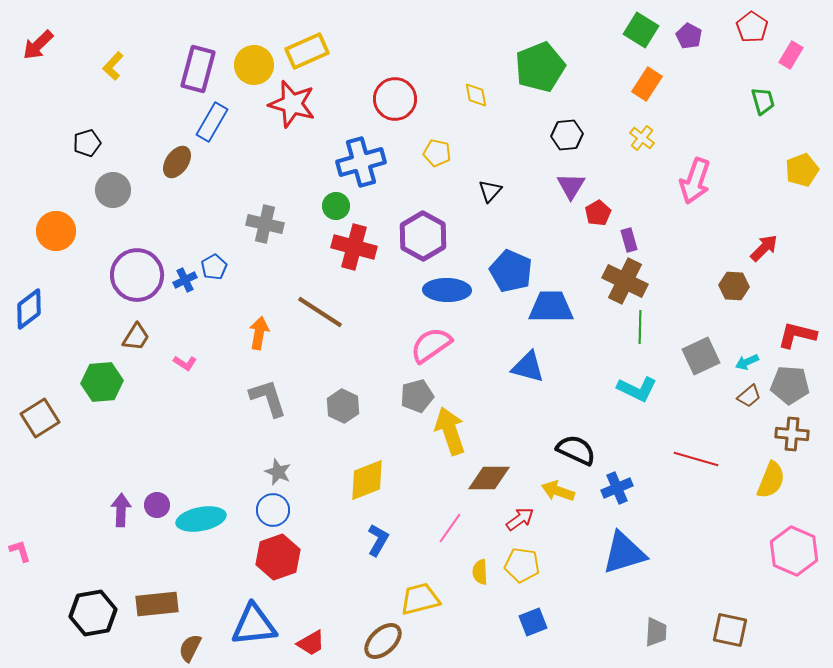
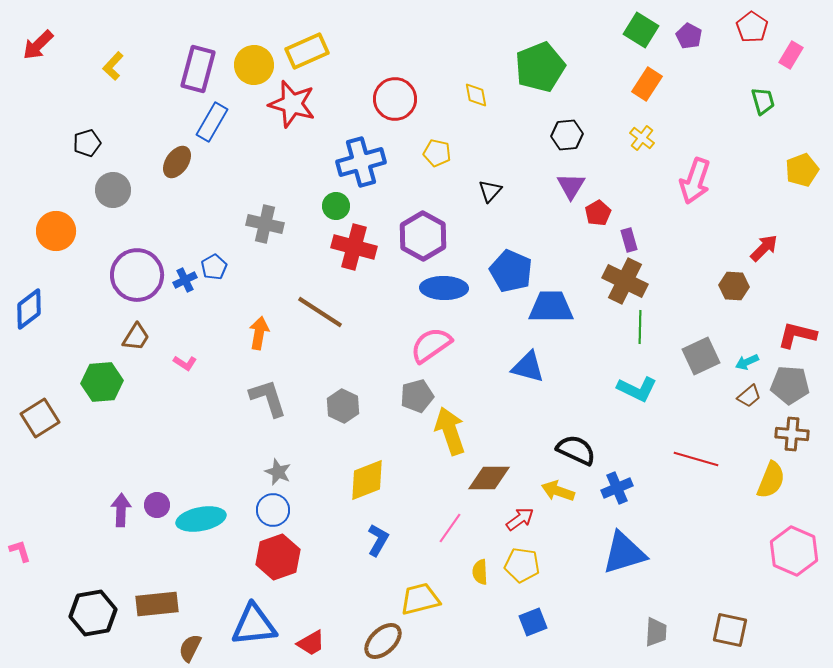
blue ellipse at (447, 290): moved 3 px left, 2 px up
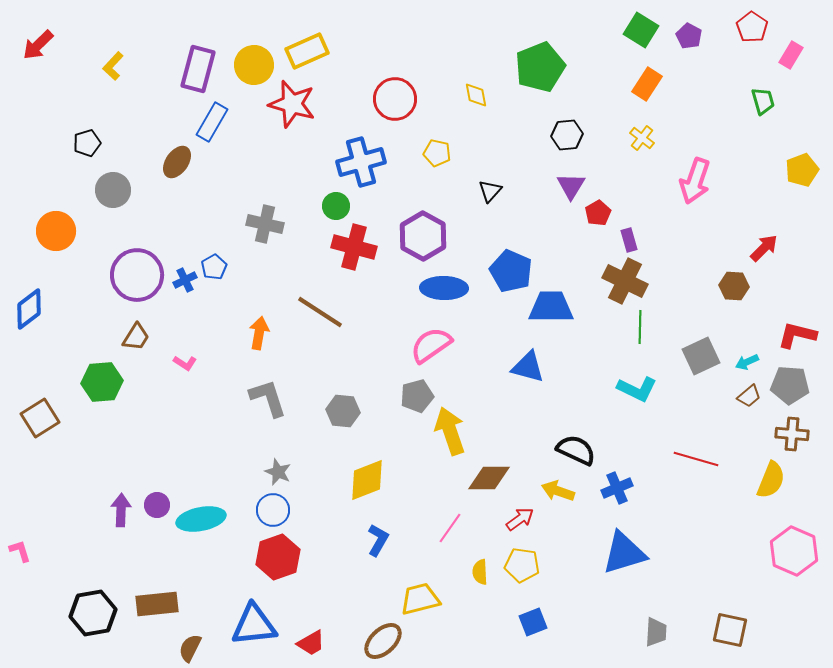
gray hexagon at (343, 406): moved 5 px down; rotated 20 degrees counterclockwise
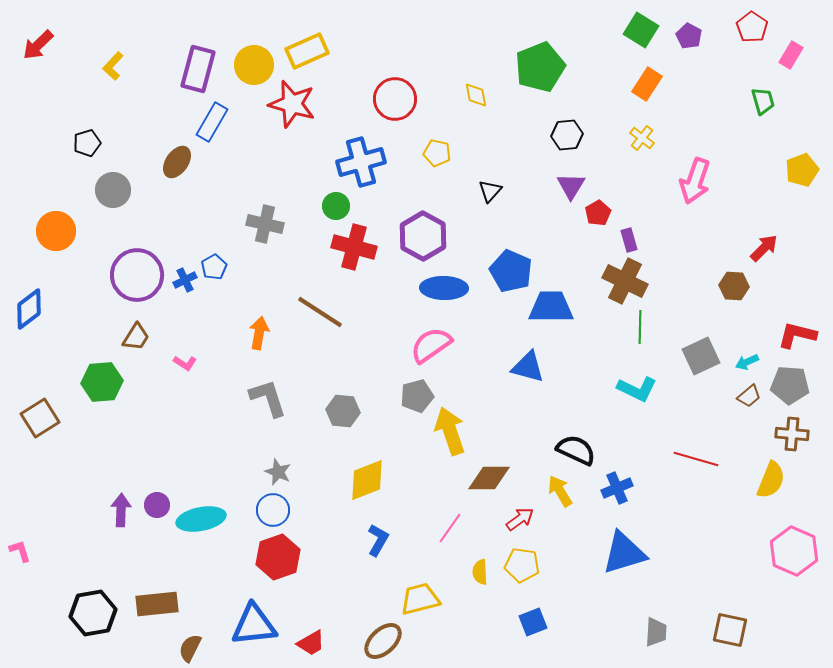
yellow arrow at (558, 491): moved 2 px right; rotated 40 degrees clockwise
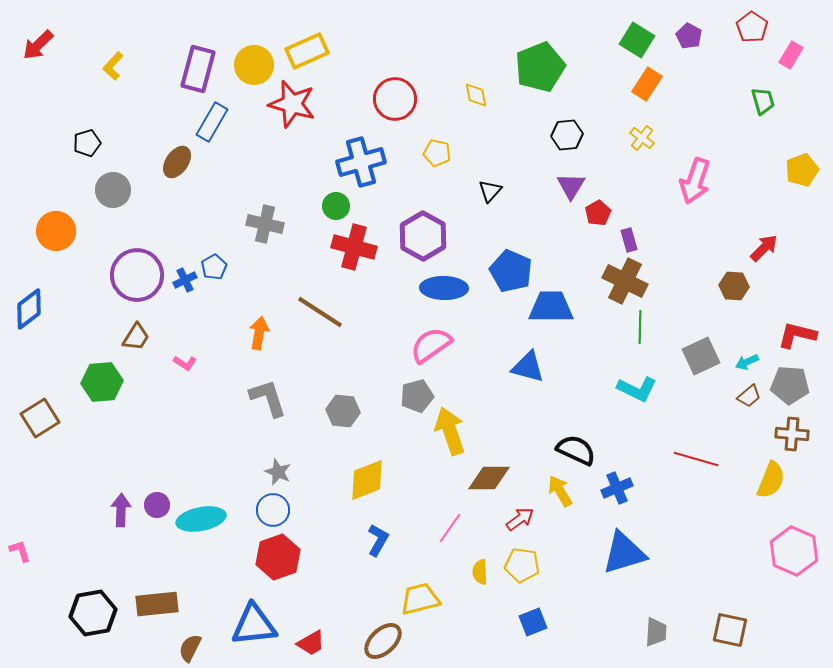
green square at (641, 30): moved 4 px left, 10 px down
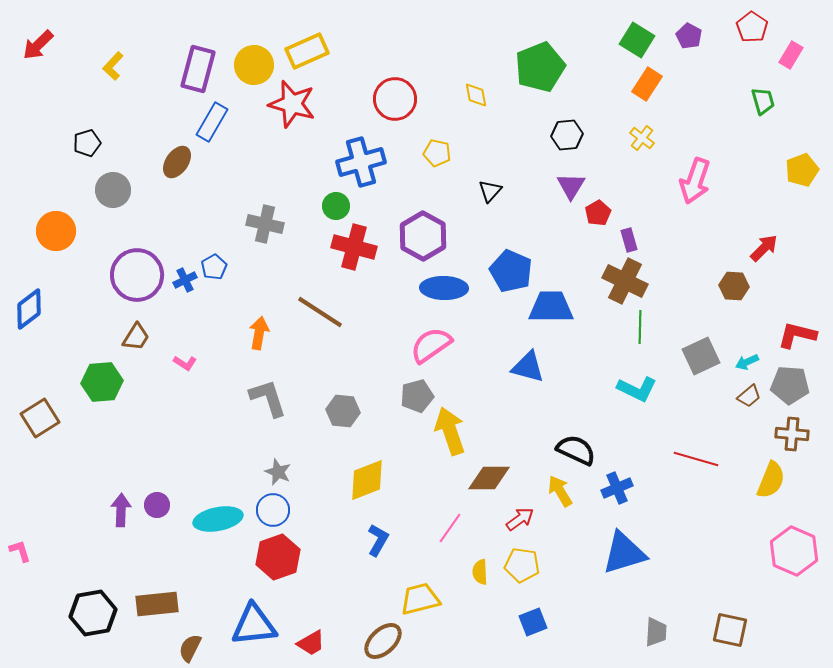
cyan ellipse at (201, 519): moved 17 px right
